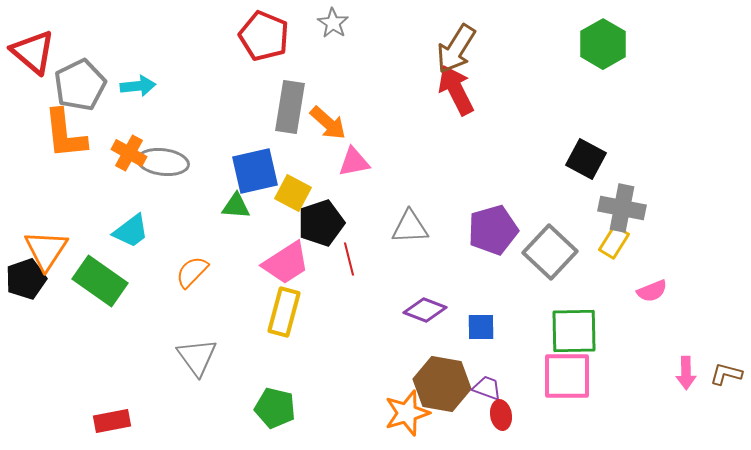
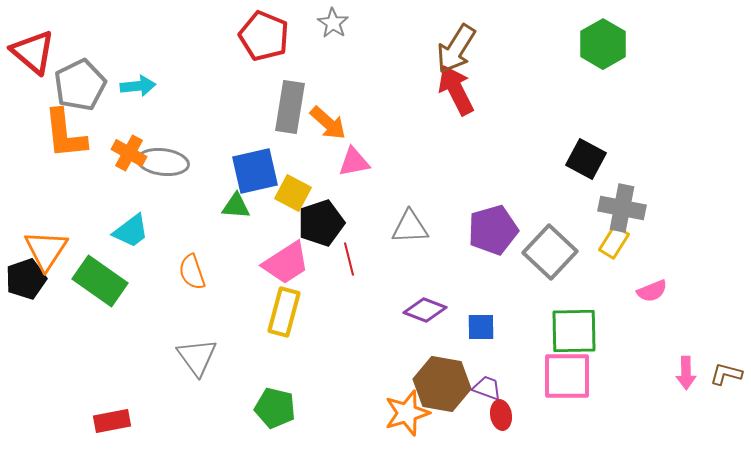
orange semicircle at (192, 272): rotated 63 degrees counterclockwise
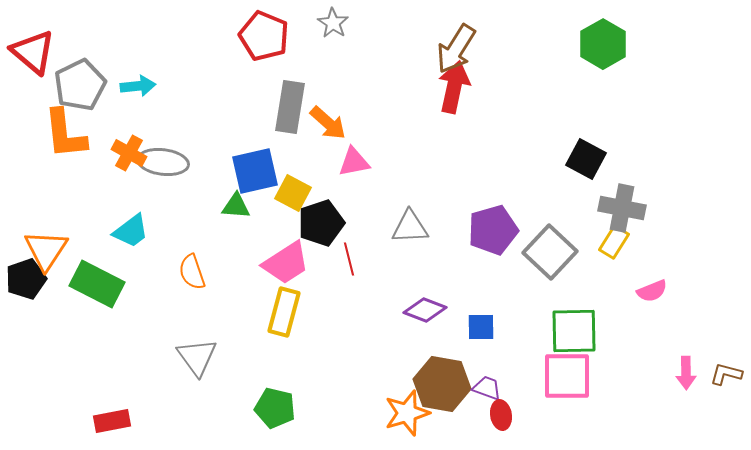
red arrow at (456, 90): moved 2 px left, 3 px up; rotated 39 degrees clockwise
green rectangle at (100, 281): moved 3 px left, 3 px down; rotated 8 degrees counterclockwise
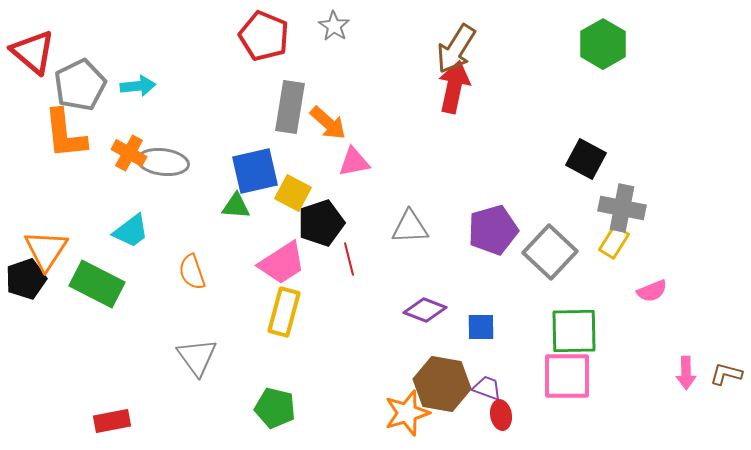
gray star at (333, 23): moved 1 px right, 3 px down
pink trapezoid at (286, 263): moved 4 px left
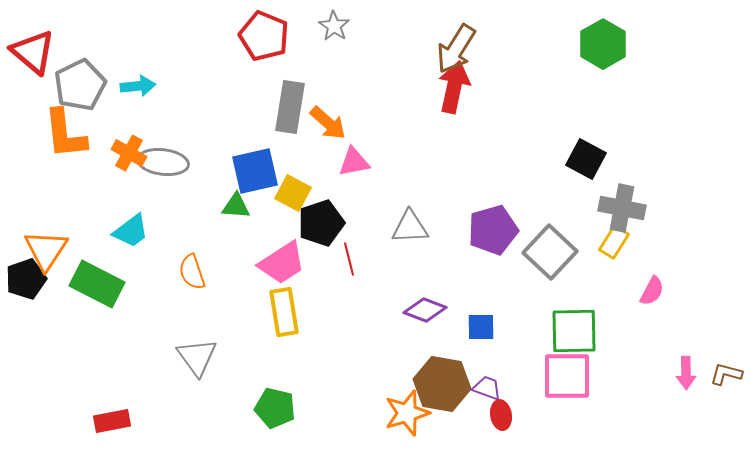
pink semicircle at (652, 291): rotated 40 degrees counterclockwise
yellow rectangle at (284, 312): rotated 24 degrees counterclockwise
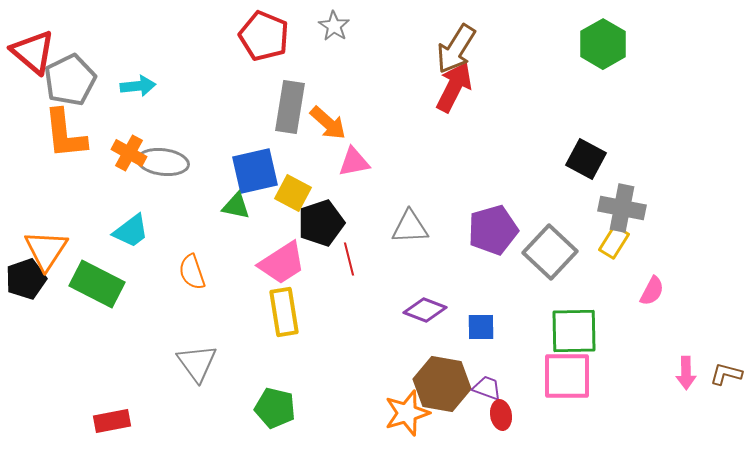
gray pentagon at (80, 85): moved 10 px left, 5 px up
red arrow at (454, 87): rotated 15 degrees clockwise
green triangle at (236, 206): rotated 8 degrees clockwise
gray triangle at (197, 357): moved 6 px down
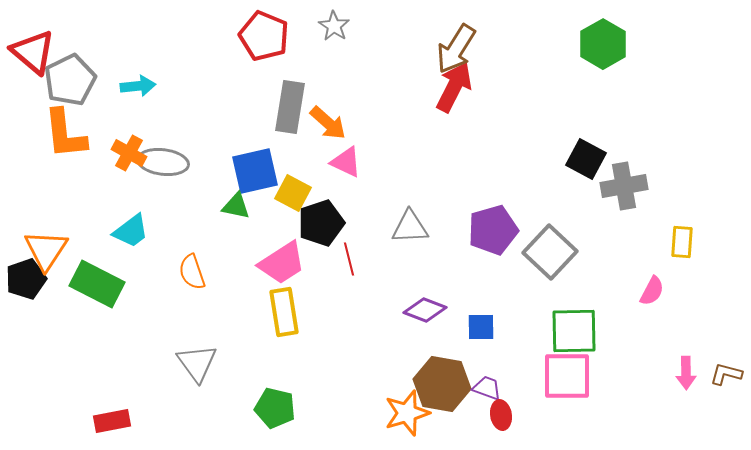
pink triangle at (354, 162): moved 8 px left; rotated 36 degrees clockwise
gray cross at (622, 208): moved 2 px right, 22 px up; rotated 21 degrees counterclockwise
yellow rectangle at (614, 242): moved 68 px right; rotated 28 degrees counterclockwise
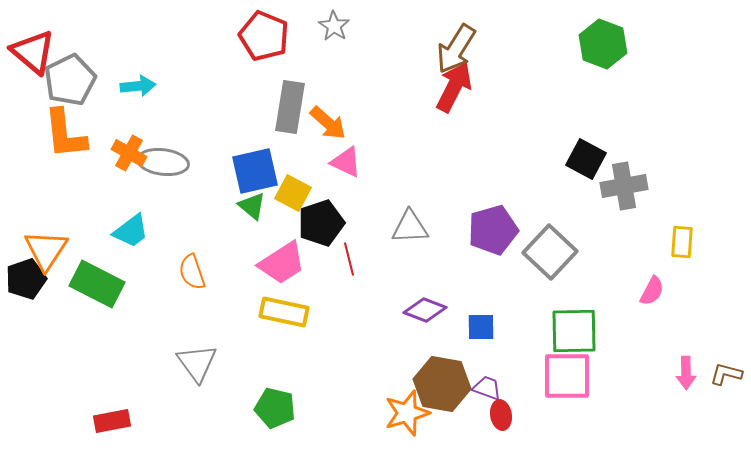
green hexagon at (603, 44): rotated 9 degrees counterclockwise
green triangle at (236, 206): moved 16 px right; rotated 28 degrees clockwise
yellow rectangle at (284, 312): rotated 69 degrees counterclockwise
